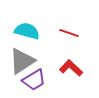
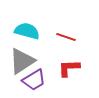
red line: moved 3 px left, 4 px down
red L-shape: moved 2 px left; rotated 45 degrees counterclockwise
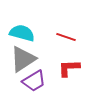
cyan semicircle: moved 5 px left, 2 px down
gray triangle: moved 1 px right, 2 px up
purple trapezoid: moved 1 px down
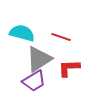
red line: moved 5 px left
gray triangle: moved 16 px right
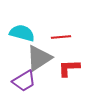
red line: rotated 24 degrees counterclockwise
gray triangle: moved 1 px up
purple trapezoid: moved 10 px left
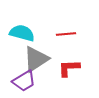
red line: moved 5 px right, 3 px up
gray triangle: moved 3 px left, 1 px down
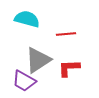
cyan semicircle: moved 5 px right, 14 px up
gray triangle: moved 2 px right, 1 px down
purple trapezoid: rotated 60 degrees clockwise
